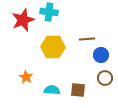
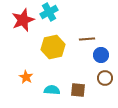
cyan cross: rotated 36 degrees counterclockwise
yellow hexagon: rotated 15 degrees counterclockwise
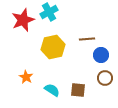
cyan semicircle: rotated 28 degrees clockwise
